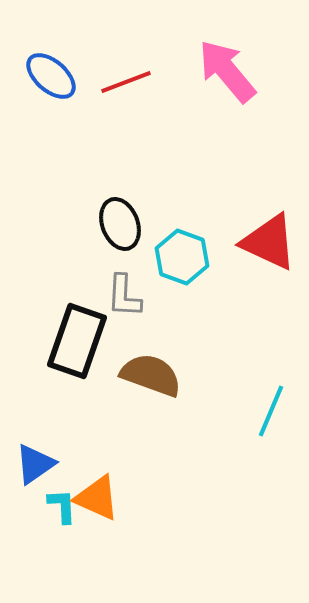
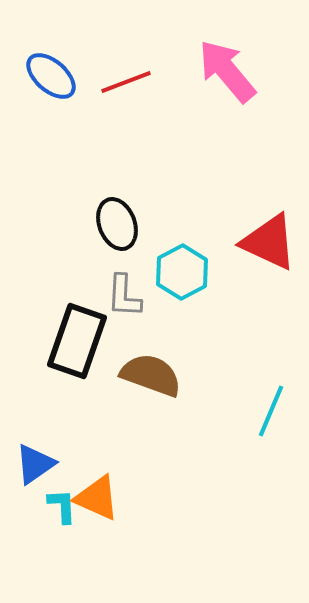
black ellipse: moved 3 px left
cyan hexagon: moved 15 px down; rotated 12 degrees clockwise
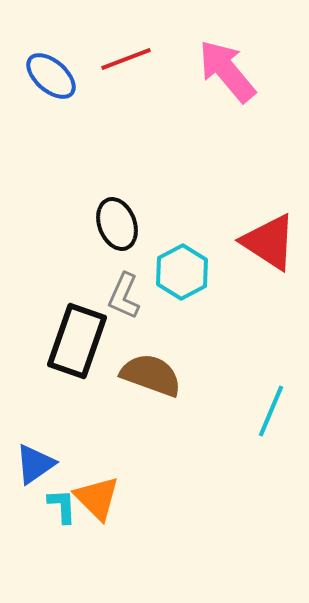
red line: moved 23 px up
red triangle: rotated 8 degrees clockwise
gray L-shape: rotated 21 degrees clockwise
orange triangle: rotated 21 degrees clockwise
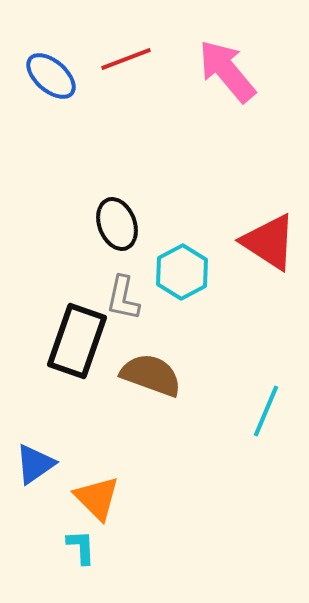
gray L-shape: moved 1 px left, 2 px down; rotated 12 degrees counterclockwise
cyan line: moved 5 px left
cyan L-shape: moved 19 px right, 41 px down
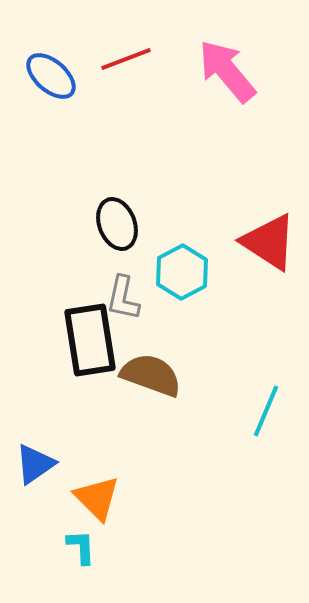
black rectangle: moved 13 px right, 1 px up; rotated 28 degrees counterclockwise
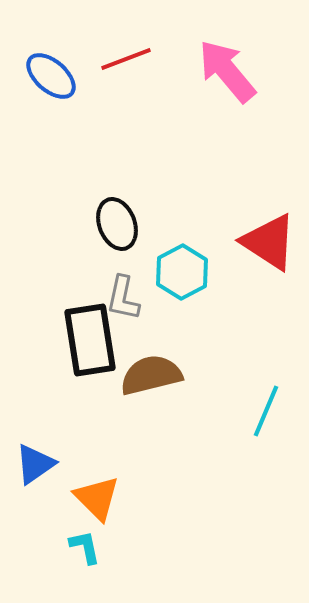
brown semicircle: rotated 34 degrees counterclockwise
cyan L-shape: moved 4 px right; rotated 9 degrees counterclockwise
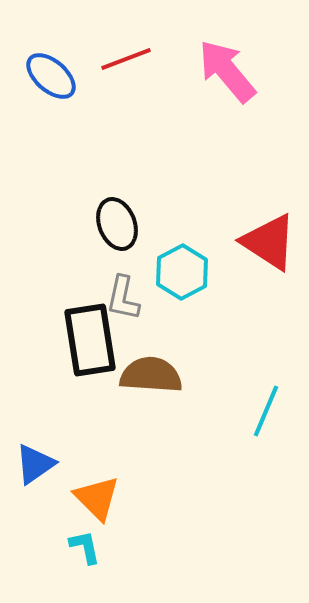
brown semicircle: rotated 18 degrees clockwise
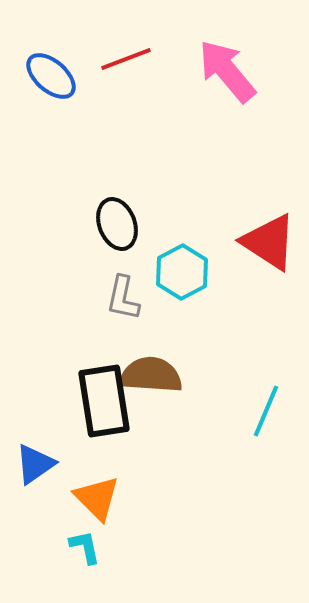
black rectangle: moved 14 px right, 61 px down
